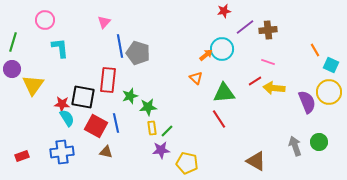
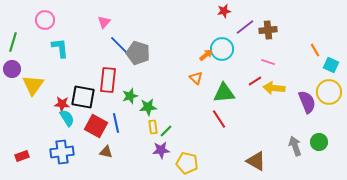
blue line at (120, 46): rotated 35 degrees counterclockwise
yellow rectangle at (152, 128): moved 1 px right, 1 px up
green line at (167, 131): moved 1 px left
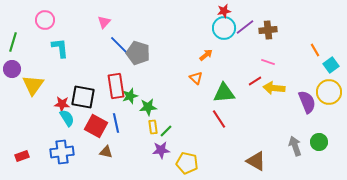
cyan circle at (222, 49): moved 2 px right, 21 px up
cyan square at (331, 65): rotated 28 degrees clockwise
red rectangle at (108, 80): moved 8 px right, 6 px down; rotated 15 degrees counterclockwise
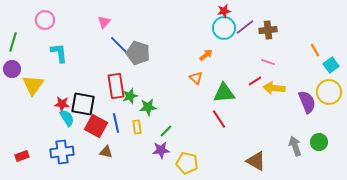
cyan L-shape at (60, 48): moved 1 px left, 5 px down
black square at (83, 97): moved 7 px down
yellow rectangle at (153, 127): moved 16 px left
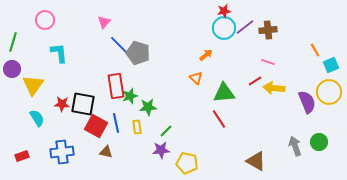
cyan square at (331, 65): rotated 14 degrees clockwise
cyan semicircle at (67, 118): moved 30 px left
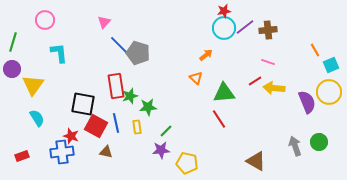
red star at (62, 104): moved 9 px right, 32 px down; rotated 14 degrees clockwise
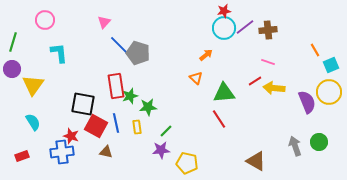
cyan semicircle at (37, 118): moved 4 px left, 4 px down
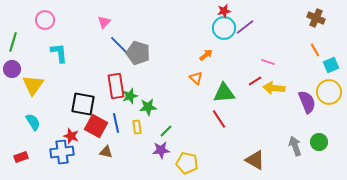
brown cross at (268, 30): moved 48 px right, 12 px up; rotated 30 degrees clockwise
red rectangle at (22, 156): moved 1 px left, 1 px down
brown triangle at (256, 161): moved 1 px left, 1 px up
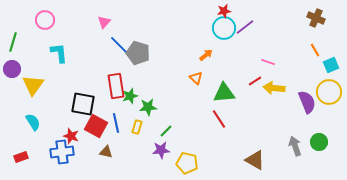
yellow rectangle at (137, 127): rotated 24 degrees clockwise
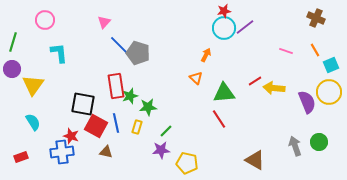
orange arrow at (206, 55): rotated 24 degrees counterclockwise
pink line at (268, 62): moved 18 px right, 11 px up
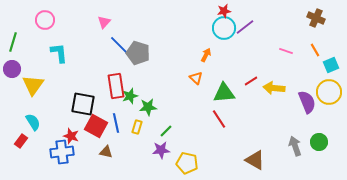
red line at (255, 81): moved 4 px left
red rectangle at (21, 157): moved 16 px up; rotated 32 degrees counterclockwise
